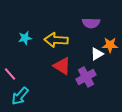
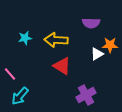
purple cross: moved 18 px down
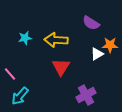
purple semicircle: rotated 30 degrees clockwise
red triangle: moved 1 px left, 1 px down; rotated 30 degrees clockwise
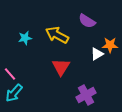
purple semicircle: moved 4 px left, 2 px up
yellow arrow: moved 1 px right, 5 px up; rotated 25 degrees clockwise
cyan arrow: moved 6 px left, 3 px up
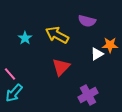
purple semicircle: rotated 18 degrees counterclockwise
cyan star: rotated 24 degrees counterclockwise
red triangle: rotated 12 degrees clockwise
purple cross: moved 2 px right
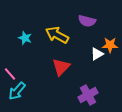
cyan star: rotated 16 degrees counterclockwise
cyan arrow: moved 3 px right, 2 px up
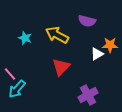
cyan arrow: moved 2 px up
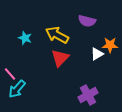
red triangle: moved 1 px left, 9 px up
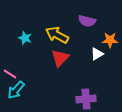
orange star: moved 5 px up
pink line: rotated 16 degrees counterclockwise
cyan arrow: moved 1 px left, 1 px down
purple cross: moved 2 px left, 4 px down; rotated 24 degrees clockwise
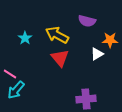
cyan star: rotated 16 degrees clockwise
red triangle: rotated 24 degrees counterclockwise
